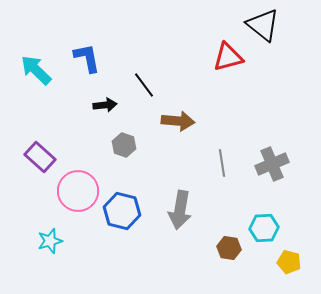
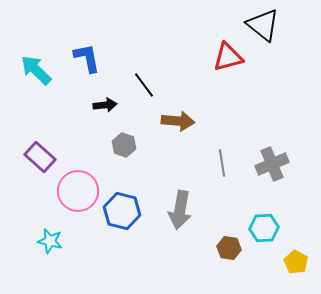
cyan star: rotated 30 degrees clockwise
yellow pentagon: moved 7 px right; rotated 15 degrees clockwise
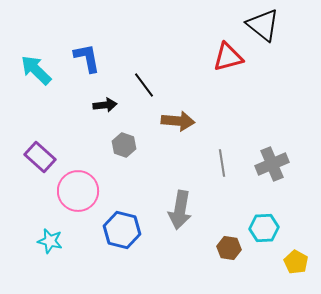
blue hexagon: moved 19 px down
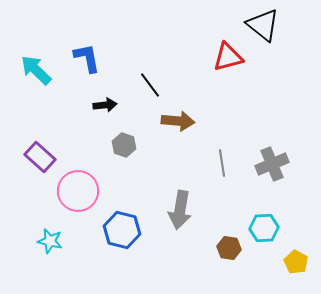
black line: moved 6 px right
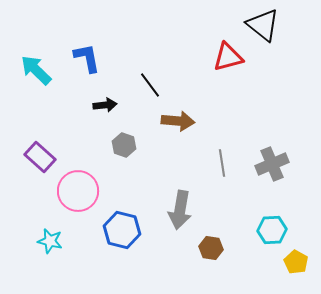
cyan hexagon: moved 8 px right, 2 px down
brown hexagon: moved 18 px left
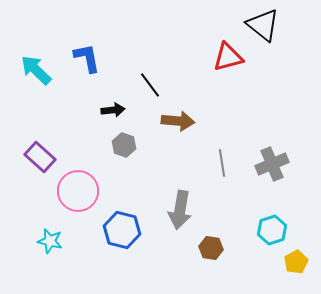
black arrow: moved 8 px right, 5 px down
cyan hexagon: rotated 16 degrees counterclockwise
yellow pentagon: rotated 15 degrees clockwise
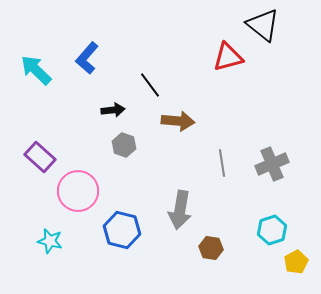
blue L-shape: rotated 128 degrees counterclockwise
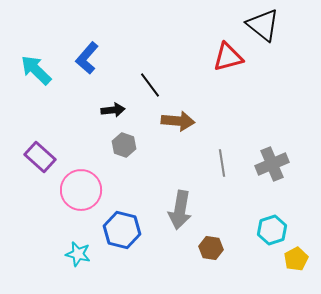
pink circle: moved 3 px right, 1 px up
cyan star: moved 28 px right, 13 px down
yellow pentagon: moved 3 px up
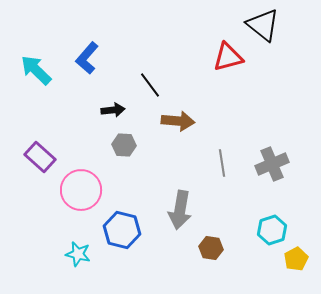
gray hexagon: rotated 15 degrees counterclockwise
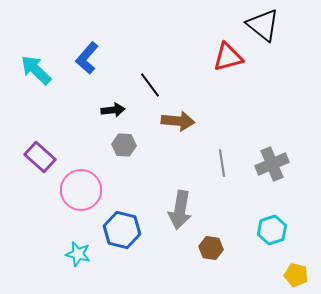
yellow pentagon: moved 16 px down; rotated 30 degrees counterclockwise
